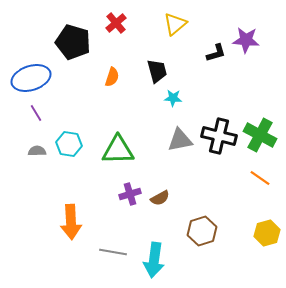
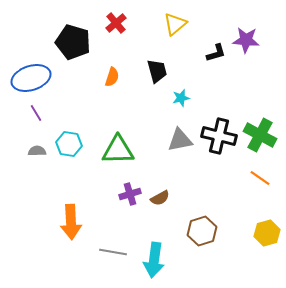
cyan star: moved 8 px right; rotated 18 degrees counterclockwise
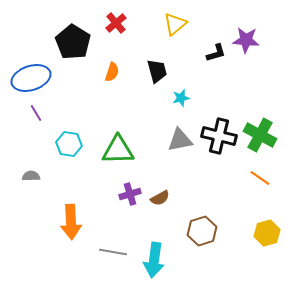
black pentagon: rotated 16 degrees clockwise
orange semicircle: moved 5 px up
gray semicircle: moved 6 px left, 25 px down
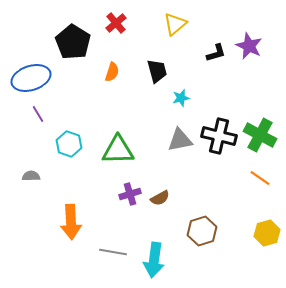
purple star: moved 3 px right, 6 px down; rotated 20 degrees clockwise
purple line: moved 2 px right, 1 px down
cyan hexagon: rotated 10 degrees clockwise
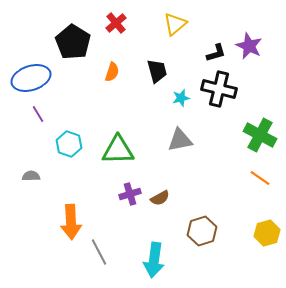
black cross: moved 47 px up
gray line: moved 14 px left; rotated 52 degrees clockwise
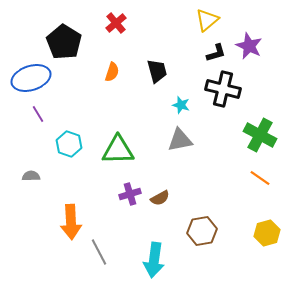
yellow triangle: moved 32 px right, 4 px up
black pentagon: moved 9 px left
black cross: moved 4 px right
cyan star: moved 7 px down; rotated 30 degrees clockwise
brown hexagon: rotated 8 degrees clockwise
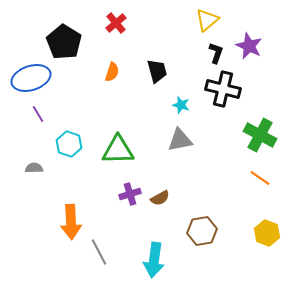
black L-shape: rotated 55 degrees counterclockwise
gray semicircle: moved 3 px right, 8 px up
yellow hexagon: rotated 25 degrees counterclockwise
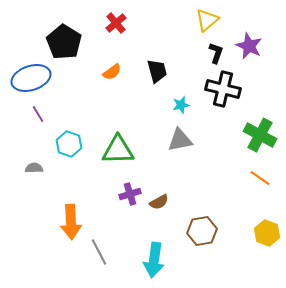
orange semicircle: rotated 36 degrees clockwise
cyan star: rotated 30 degrees counterclockwise
brown semicircle: moved 1 px left, 4 px down
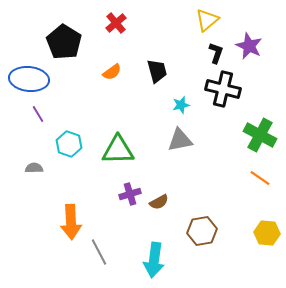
blue ellipse: moved 2 px left, 1 px down; rotated 24 degrees clockwise
yellow hexagon: rotated 15 degrees counterclockwise
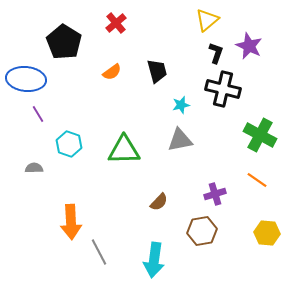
blue ellipse: moved 3 px left
green triangle: moved 6 px right
orange line: moved 3 px left, 2 px down
purple cross: moved 85 px right
brown semicircle: rotated 18 degrees counterclockwise
